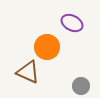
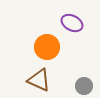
brown triangle: moved 11 px right, 8 px down
gray circle: moved 3 px right
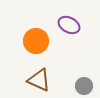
purple ellipse: moved 3 px left, 2 px down
orange circle: moved 11 px left, 6 px up
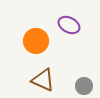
brown triangle: moved 4 px right
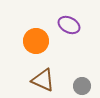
gray circle: moved 2 px left
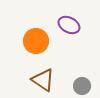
brown triangle: rotated 10 degrees clockwise
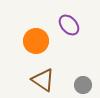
purple ellipse: rotated 20 degrees clockwise
gray circle: moved 1 px right, 1 px up
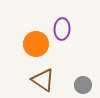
purple ellipse: moved 7 px left, 4 px down; rotated 45 degrees clockwise
orange circle: moved 3 px down
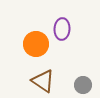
brown triangle: moved 1 px down
